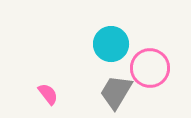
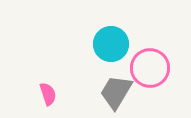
pink semicircle: rotated 20 degrees clockwise
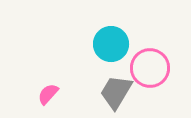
pink semicircle: rotated 120 degrees counterclockwise
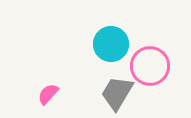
pink circle: moved 2 px up
gray trapezoid: moved 1 px right, 1 px down
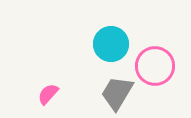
pink circle: moved 5 px right
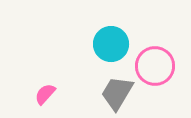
pink semicircle: moved 3 px left
